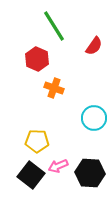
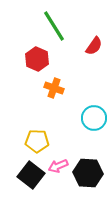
black hexagon: moved 2 px left
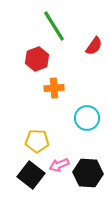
red hexagon: rotated 15 degrees clockwise
orange cross: rotated 24 degrees counterclockwise
cyan circle: moved 7 px left
pink arrow: moved 1 px right, 1 px up
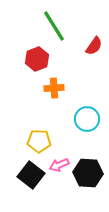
cyan circle: moved 1 px down
yellow pentagon: moved 2 px right
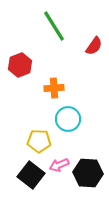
red hexagon: moved 17 px left, 6 px down
cyan circle: moved 19 px left
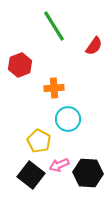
yellow pentagon: rotated 25 degrees clockwise
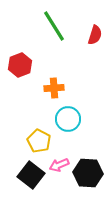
red semicircle: moved 1 px right, 11 px up; rotated 18 degrees counterclockwise
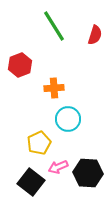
yellow pentagon: moved 2 px down; rotated 20 degrees clockwise
pink arrow: moved 1 px left, 2 px down
black square: moved 7 px down
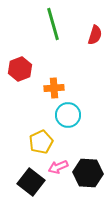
green line: moved 1 px left, 2 px up; rotated 16 degrees clockwise
red hexagon: moved 4 px down
cyan circle: moved 4 px up
yellow pentagon: moved 2 px right, 1 px up
